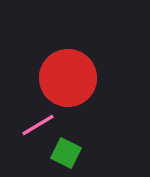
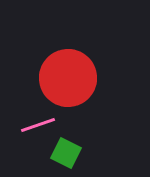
pink line: rotated 12 degrees clockwise
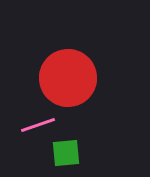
green square: rotated 32 degrees counterclockwise
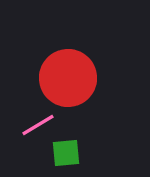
pink line: rotated 12 degrees counterclockwise
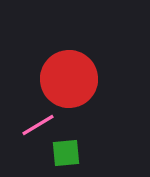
red circle: moved 1 px right, 1 px down
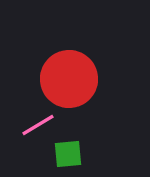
green square: moved 2 px right, 1 px down
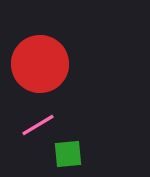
red circle: moved 29 px left, 15 px up
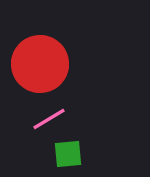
pink line: moved 11 px right, 6 px up
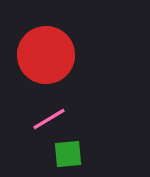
red circle: moved 6 px right, 9 px up
